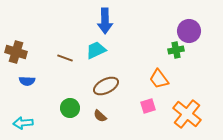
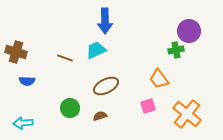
brown semicircle: rotated 120 degrees clockwise
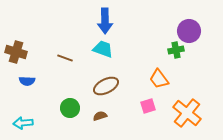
cyan trapezoid: moved 7 px right, 1 px up; rotated 45 degrees clockwise
orange cross: moved 1 px up
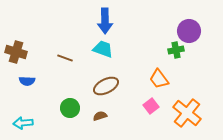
pink square: moved 3 px right; rotated 21 degrees counterclockwise
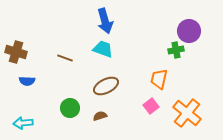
blue arrow: rotated 15 degrees counterclockwise
orange trapezoid: rotated 50 degrees clockwise
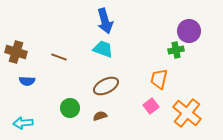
brown line: moved 6 px left, 1 px up
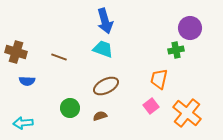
purple circle: moved 1 px right, 3 px up
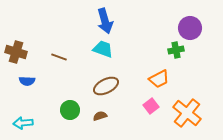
orange trapezoid: rotated 130 degrees counterclockwise
green circle: moved 2 px down
